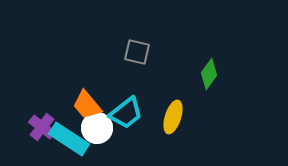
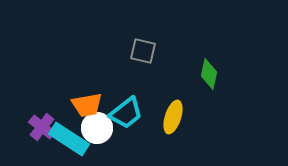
gray square: moved 6 px right, 1 px up
green diamond: rotated 24 degrees counterclockwise
orange trapezoid: rotated 60 degrees counterclockwise
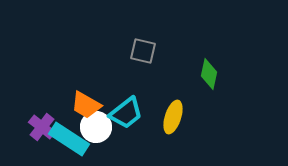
orange trapezoid: moved 1 px left; rotated 40 degrees clockwise
white circle: moved 1 px left, 1 px up
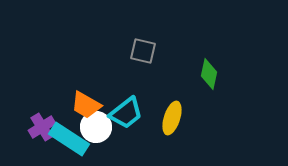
yellow ellipse: moved 1 px left, 1 px down
purple cross: rotated 20 degrees clockwise
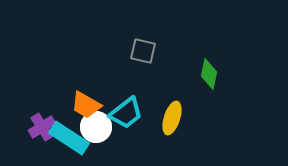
cyan rectangle: moved 1 px up
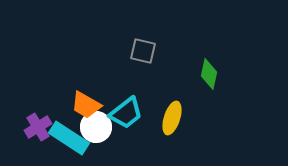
purple cross: moved 4 px left
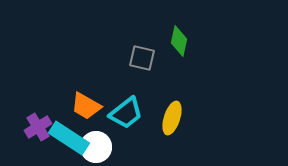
gray square: moved 1 px left, 7 px down
green diamond: moved 30 px left, 33 px up
orange trapezoid: moved 1 px down
white circle: moved 20 px down
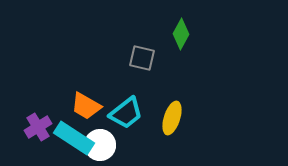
green diamond: moved 2 px right, 7 px up; rotated 16 degrees clockwise
cyan rectangle: moved 5 px right
white circle: moved 4 px right, 2 px up
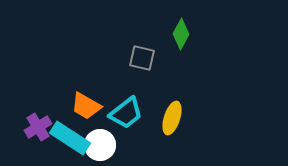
cyan rectangle: moved 4 px left
